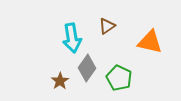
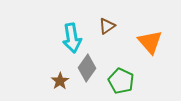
orange triangle: rotated 36 degrees clockwise
green pentagon: moved 2 px right, 3 px down
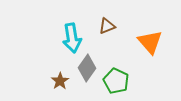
brown triangle: rotated 12 degrees clockwise
green pentagon: moved 5 px left
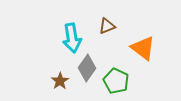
orange triangle: moved 7 px left, 6 px down; rotated 12 degrees counterclockwise
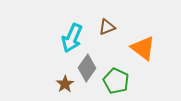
brown triangle: moved 1 px down
cyan arrow: rotated 32 degrees clockwise
brown star: moved 5 px right, 3 px down
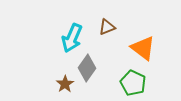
green pentagon: moved 17 px right, 2 px down
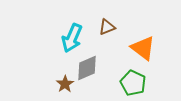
gray diamond: rotated 32 degrees clockwise
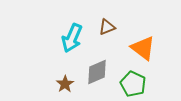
gray diamond: moved 10 px right, 4 px down
green pentagon: moved 1 px down
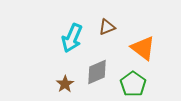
green pentagon: rotated 10 degrees clockwise
